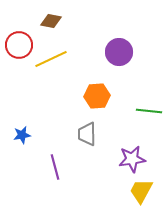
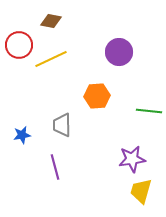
gray trapezoid: moved 25 px left, 9 px up
yellow trapezoid: rotated 12 degrees counterclockwise
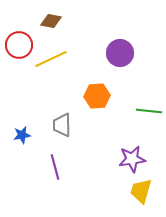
purple circle: moved 1 px right, 1 px down
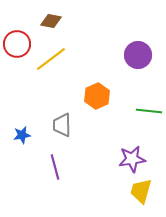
red circle: moved 2 px left, 1 px up
purple circle: moved 18 px right, 2 px down
yellow line: rotated 12 degrees counterclockwise
orange hexagon: rotated 20 degrees counterclockwise
